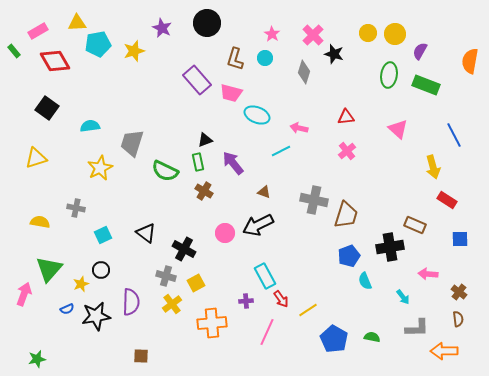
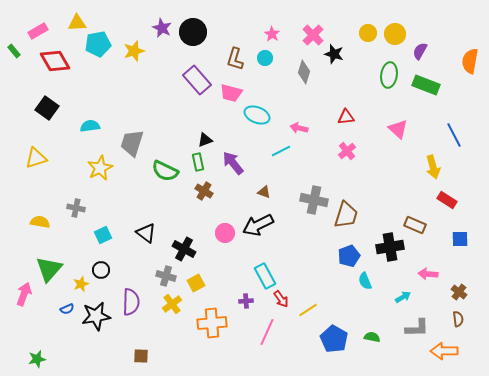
black circle at (207, 23): moved 14 px left, 9 px down
cyan arrow at (403, 297): rotated 84 degrees counterclockwise
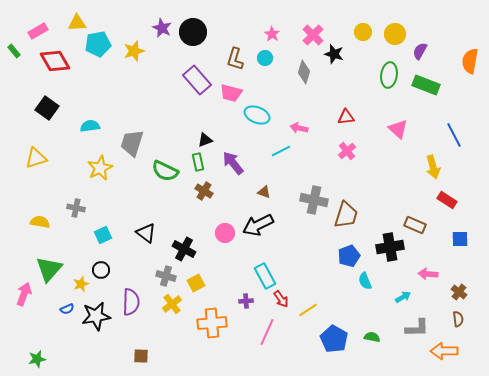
yellow circle at (368, 33): moved 5 px left, 1 px up
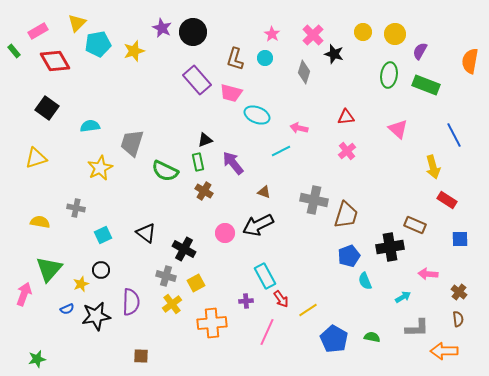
yellow triangle at (77, 23): rotated 42 degrees counterclockwise
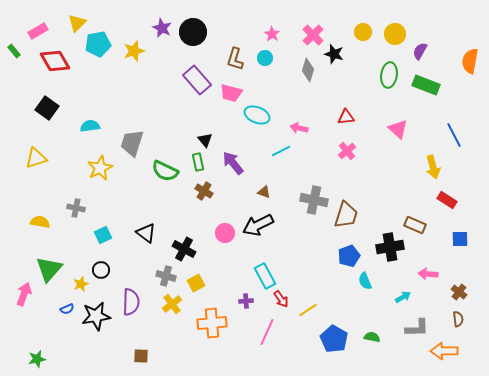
gray diamond at (304, 72): moved 4 px right, 2 px up
black triangle at (205, 140): rotated 49 degrees counterclockwise
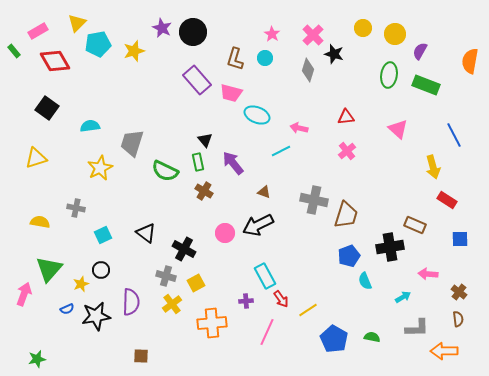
yellow circle at (363, 32): moved 4 px up
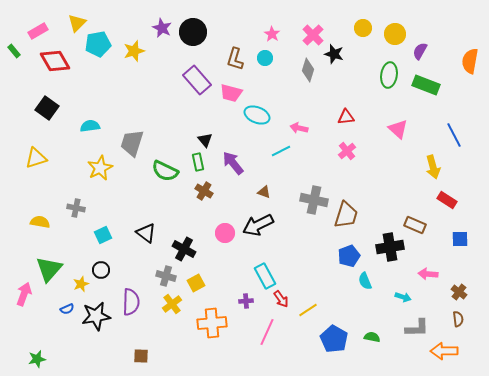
cyan arrow at (403, 297): rotated 49 degrees clockwise
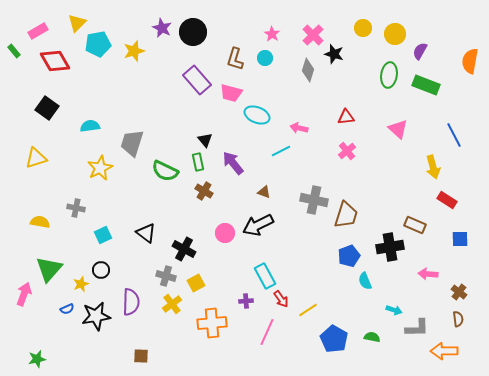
cyan arrow at (403, 297): moved 9 px left, 13 px down
